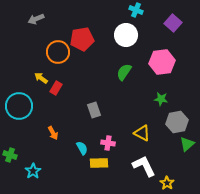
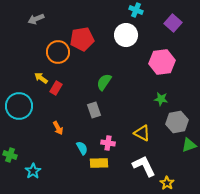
green semicircle: moved 20 px left, 10 px down
orange arrow: moved 5 px right, 5 px up
green triangle: moved 2 px right, 1 px down; rotated 21 degrees clockwise
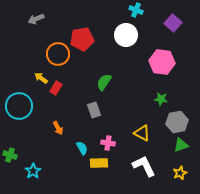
orange circle: moved 2 px down
pink hexagon: rotated 15 degrees clockwise
green triangle: moved 8 px left
yellow star: moved 13 px right, 10 px up; rotated 16 degrees clockwise
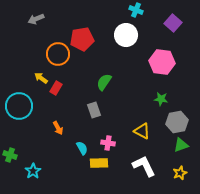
yellow triangle: moved 2 px up
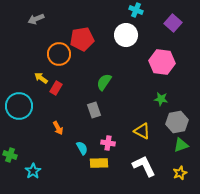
orange circle: moved 1 px right
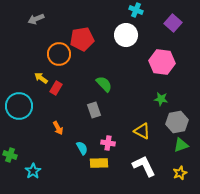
green semicircle: moved 2 px down; rotated 102 degrees clockwise
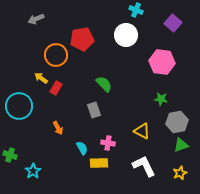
orange circle: moved 3 px left, 1 px down
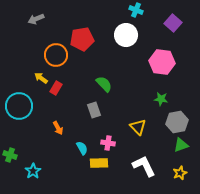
yellow triangle: moved 4 px left, 4 px up; rotated 18 degrees clockwise
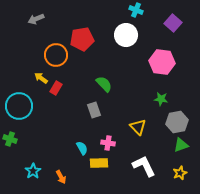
orange arrow: moved 3 px right, 49 px down
green cross: moved 16 px up
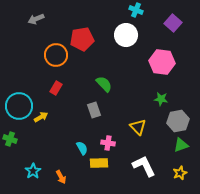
yellow arrow: moved 39 px down; rotated 112 degrees clockwise
gray hexagon: moved 1 px right, 1 px up
